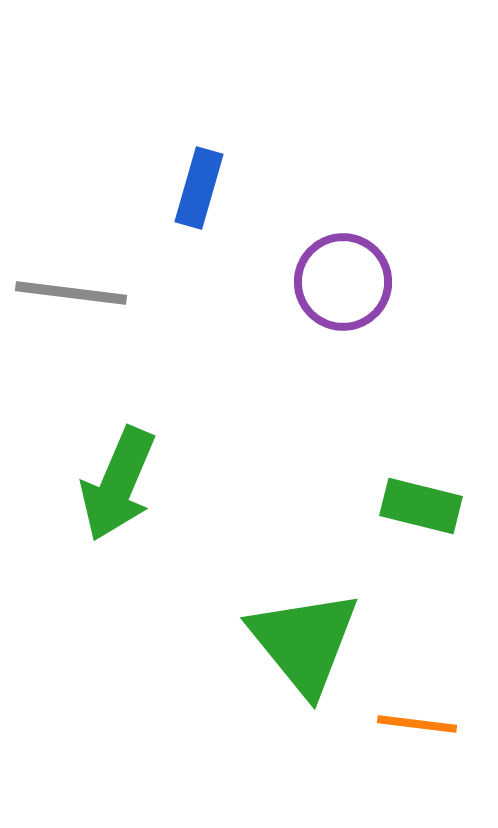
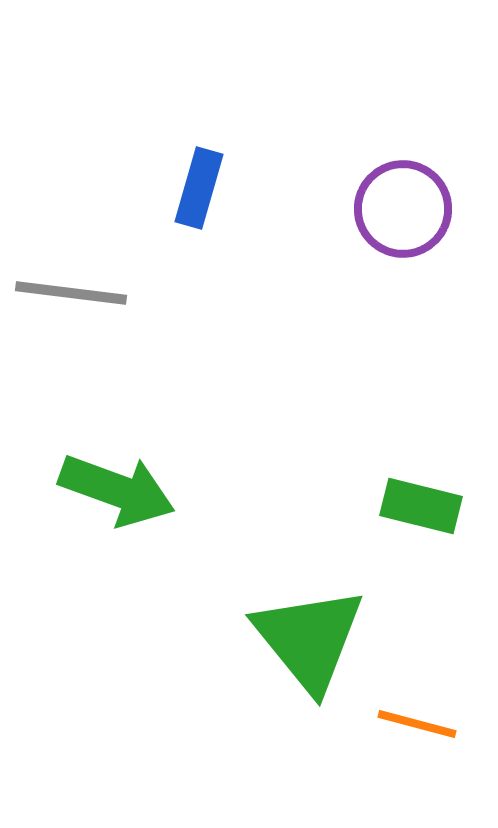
purple circle: moved 60 px right, 73 px up
green arrow: moved 1 px left, 6 px down; rotated 93 degrees counterclockwise
green triangle: moved 5 px right, 3 px up
orange line: rotated 8 degrees clockwise
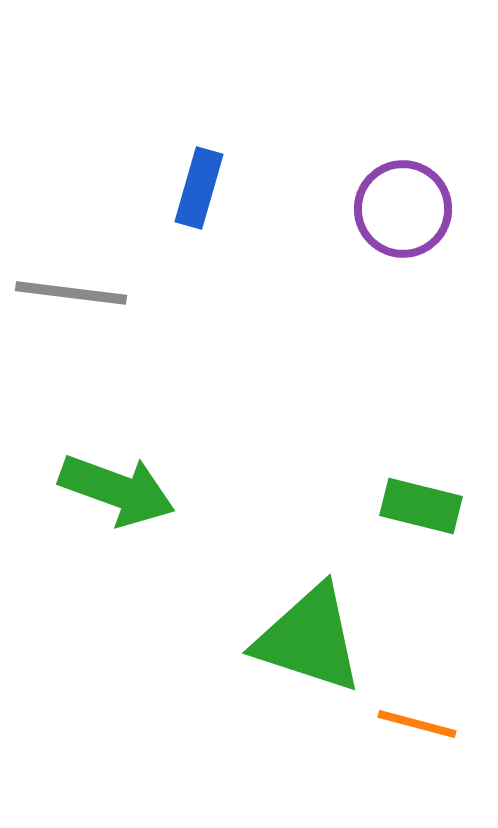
green triangle: rotated 33 degrees counterclockwise
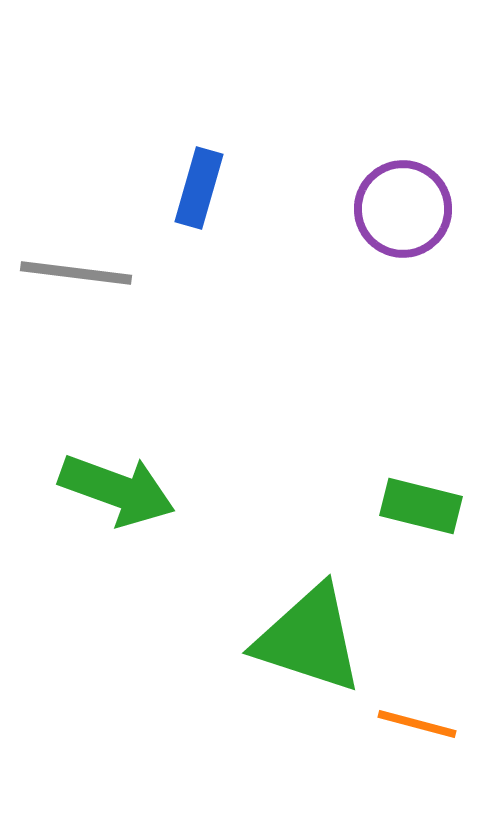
gray line: moved 5 px right, 20 px up
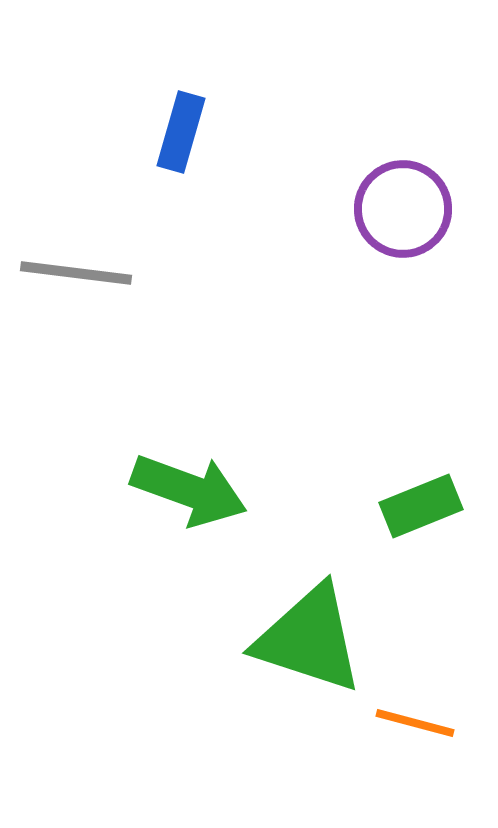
blue rectangle: moved 18 px left, 56 px up
green arrow: moved 72 px right
green rectangle: rotated 36 degrees counterclockwise
orange line: moved 2 px left, 1 px up
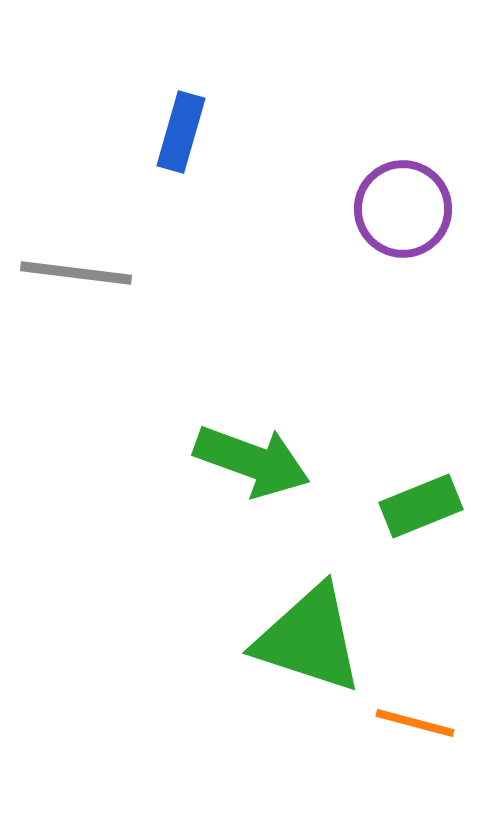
green arrow: moved 63 px right, 29 px up
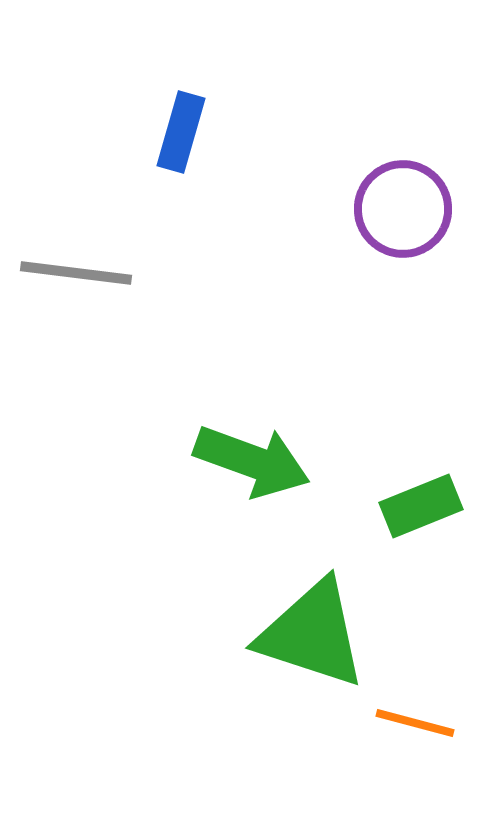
green triangle: moved 3 px right, 5 px up
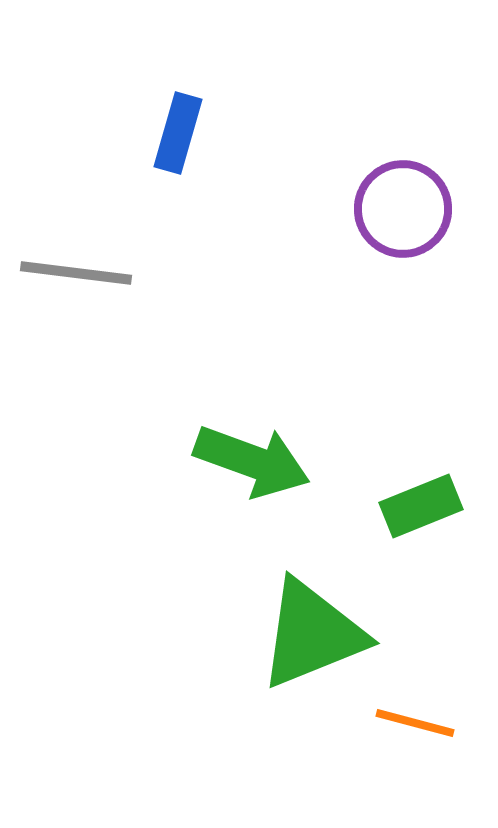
blue rectangle: moved 3 px left, 1 px down
green triangle: rotated 40 degrees counterclockwise
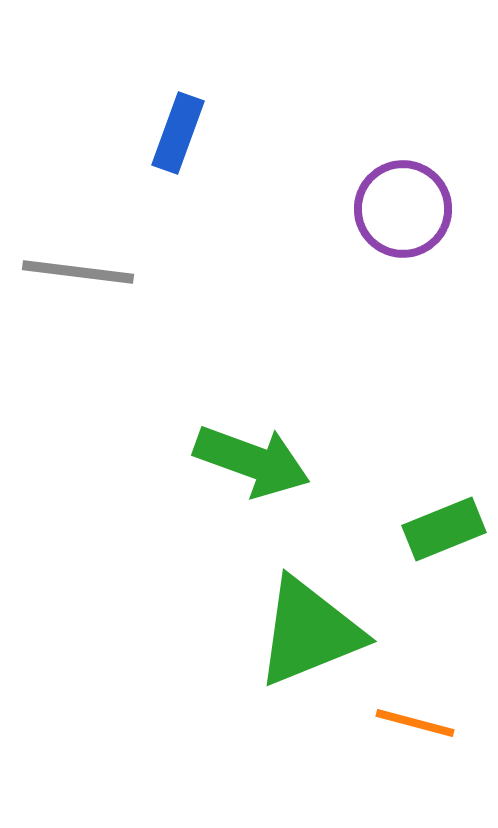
blue rectangle: rotated 4 degrees clockwise
gray line: moved 2 px right, 1 px up
green rectangle: moved 23 px right, 23 px down
green triangle: moved 3 px left, 2 px up
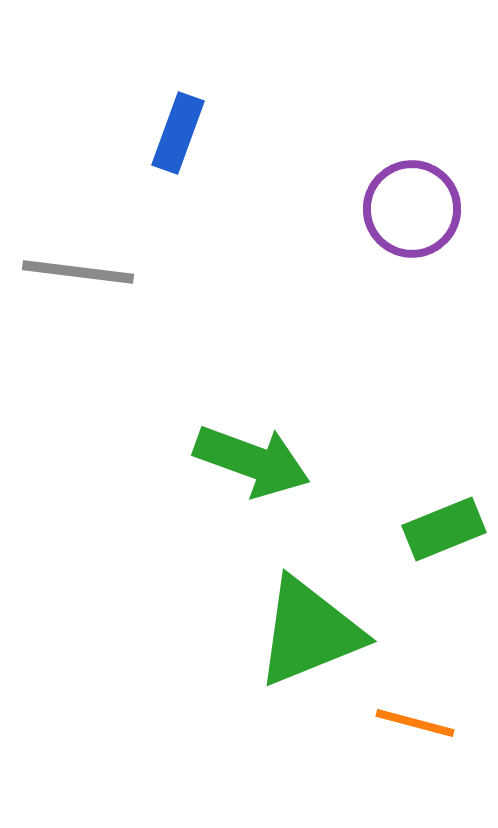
purple circle: moved 9 px right
